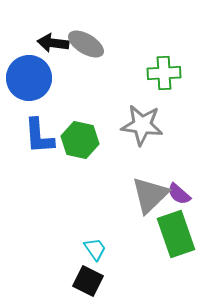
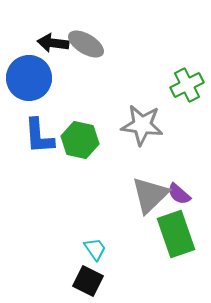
green cross: moved 23 px right, 12 px down; rotated 24 degrees counterclockwise
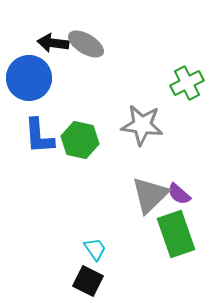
green cross: moved 2 px up
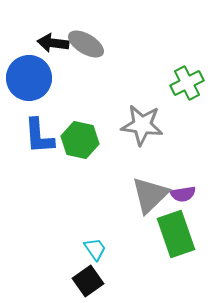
purple semicircle: moved 4 px right; rotated 50 degrees counterclockwise
black square: rotated 28 degrees clockwise
